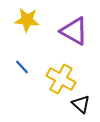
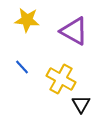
black triangle: rotated 18 degrees clockwise
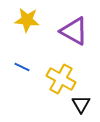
blue line: rotated 21 degrees counterclockwise
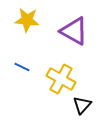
black triangle: moved 1 px right, 1 px down; rotated 12 degrees clockwise
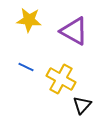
yellow star: moved 2 px right
blue line: moved 4 px right
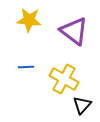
purple triangle: rotated 8 degrees clockwise
blue line: rotated 28 degrees counterclockwise
yellow cross: moved 3 px right
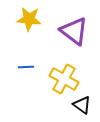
yellow star: moved 1 px up
black triangle: rotated 36 degrees counterclockwise
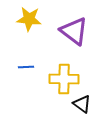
yellow cross: rotated 28 degrees counterclockwise
black triangle: moved 1 px up
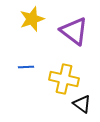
yellow star: moved 3 px right; rotated 25 degrees counterclockwise
yellow cross: rotated 12 degrees clockwise
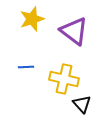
black triangle: rotated 12 degrees clockwise
